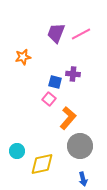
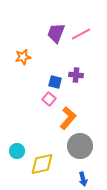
purple cross: moved 3 px right, 1 px down
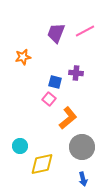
pink line: moved 4 px right, 3 px up
purple cross: moved 2 px up
orange L-shape: rotated 10 degrees clockwise
gray circle: moved 2 px right, 1 px down
cyan circle: moved 3 px right, 5 px up
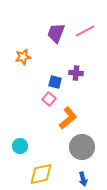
yellow diamond: moved 1 px left, 10 px down
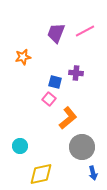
blue arrow: moved 10 px right, 6 px up
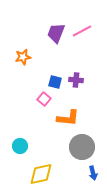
pink line: moved 3 px left
purple cross: moved 7 px down
pink square: moved 5 px left
orange L-shape: rotated 45 degrees clockwise
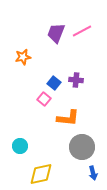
blue square: moved 1 px left, 1 px down; rotated 24 degrees clockwise
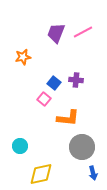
pink line: moved 1 px right, 1 px down
